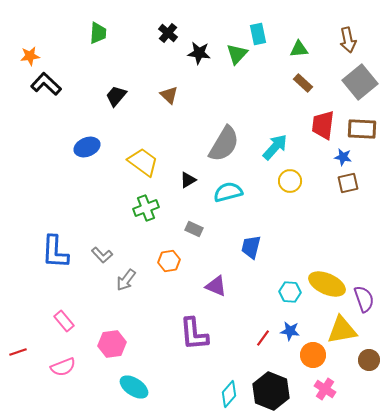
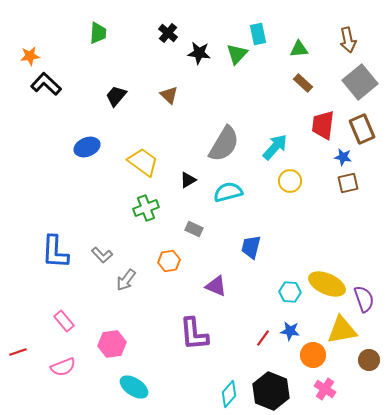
brown rectangle at (362, 129): rotated 64 degrees clockwise
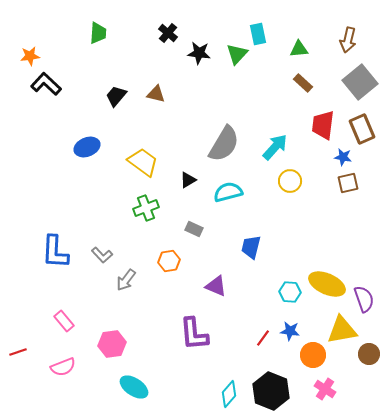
brown arrow at (348, 40): rotated 25 degrees clockwise
brown triangle at (169, 95): moved 13 px left, 1 px up; rotated 30 degrees counterclockwise
brown circle at (369, 360): moved 6 px up
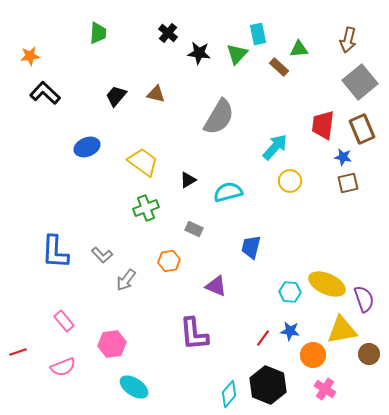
brown rectangle at (303, 83): moved 24 px left, 16 px up
black L-shape at (46, 84): moved 1 px left, 9 px down
gray semicircle at (224, 144): moved 5 px left, 27 px up
black hexagon at (271, 391): moved 3 px left, 6 px up
